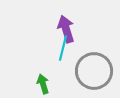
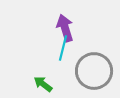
purple arrow: moved 1 px left, 1 px up
green arrow: rotated 36 degrees counterclockwise
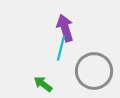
cyan line: moved 2 px left
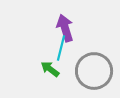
green arrow: moved 7 px right, 15 px up
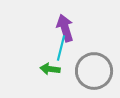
green arrow: rotated 30 degrees counterclockwise
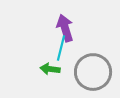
gray circle: moved 1 px left, 1 px down
